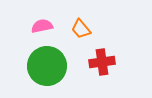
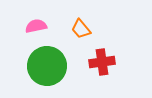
pink semicircle: moved 6 px left
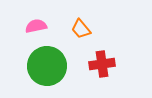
red cross: moved 2 px down
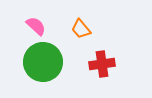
pink semicircle: rotated 55 degrees clockwise
green circle: moved 4 px left, 4 px up
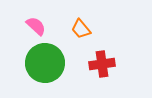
green circle: moved 2 px right, 1 px down
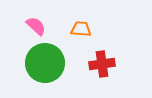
orange trapezoid: rotated 135 degrees clockwise
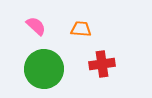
green circle: moved 1 px left, 6 px down
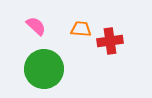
red cross: moved 8 px right, 23 px up
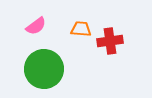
pink semicircle: rotated 100 degrees clockwise
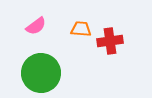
green circle: moved 3 px left, 4 px down
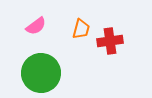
orange trapezoid: rotated 100 degrees clockwise
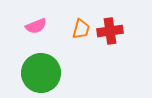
pink semicircle: rotated 15 degrees clockwise
red cross: moved 10 px up
